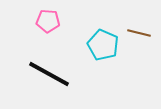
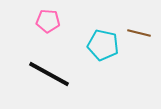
cyan pentagon: rotated 12 degrees counterclockwise
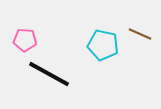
pink pentagon: moved 23 px left, 19 px down
brown line: moved 1 px right, 1 px down; rotated 10 degrees clockwise
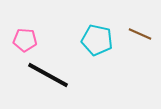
cyan pentagon: moved 6 px left, 5 px up
black line: moved 1 px left, 1 px down
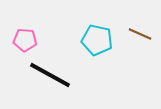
black line: moved 2 px right
